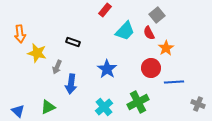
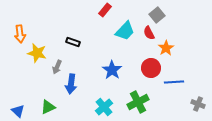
blue star: moved 5 px right, 1 px down
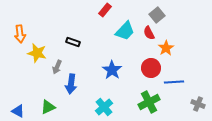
green cross: moved 11 px right
blue triangle: rotated 16 degrees counterclockwise
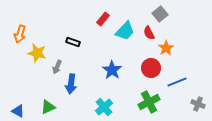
red rectangle: moved 2 px left, 9 px down
gray square: moved 3 px right, 1 px up
orange arrow: rotated 24 degrees clockwise
blue line: moved 3 px right; rotated 18 degrees counterclockwise
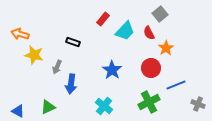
orange arrow: rotated 90 degrees clockwise
yellow star: moved 3 px left, 2 px down
blue line: moved 1 px left, 3 px down
cyan cross: moved 1 px up; rotated 12 degrees counterclockwise
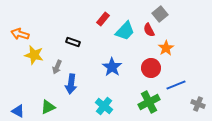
red semicircle: moved 3 px up
blue star: moved 3 px up
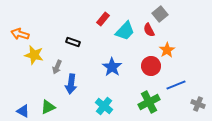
orange star: moved 1 px right, 2 px down
red circle: moved 2 px up
blue triangle: moved 5 px right
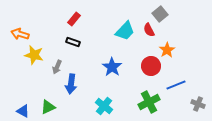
red rectangle: moved 29 px left
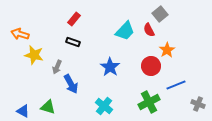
blue star: moved 2 px left
blue arrow: rotated 36 degrees counterclockwise
green triangle: rotated 42 degrees clockwise
